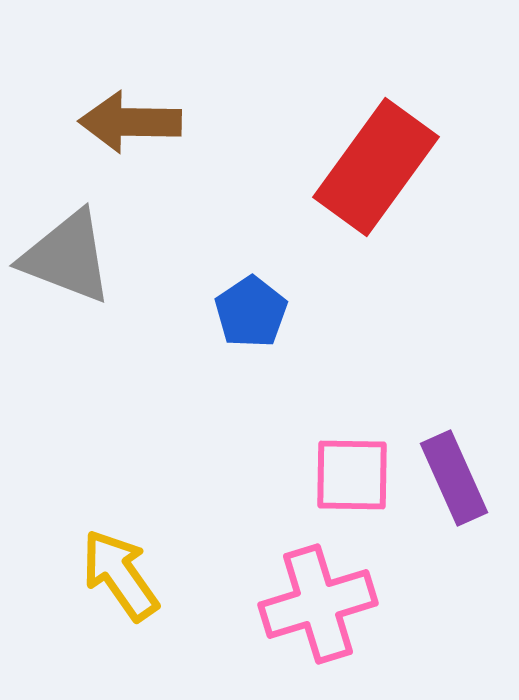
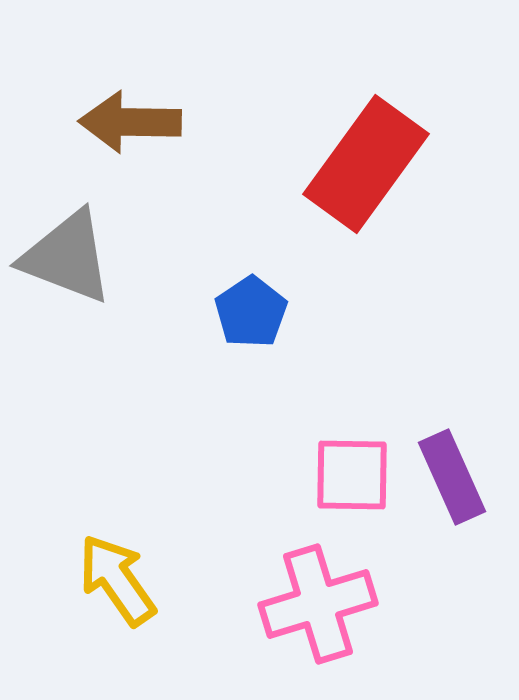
red rectangle: moved 10 px left, 3 px up
purple rectangle: moved 2 px left, 1 px up
yellow arrow: moved 3 px left, 5 px down
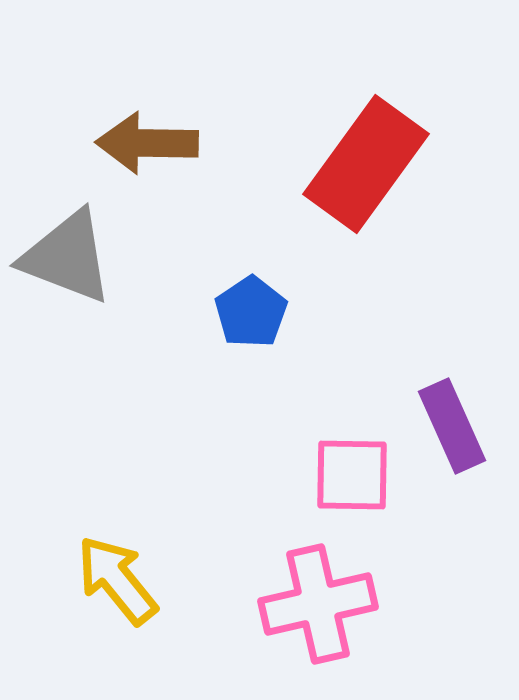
brown arrow: moved 17 px right, 21 px down
purple rectangle: moved 51 px up
yellow arrow: rotated 4 degrees counterclockwise
pink cross: rotated 4 degrees clockwise
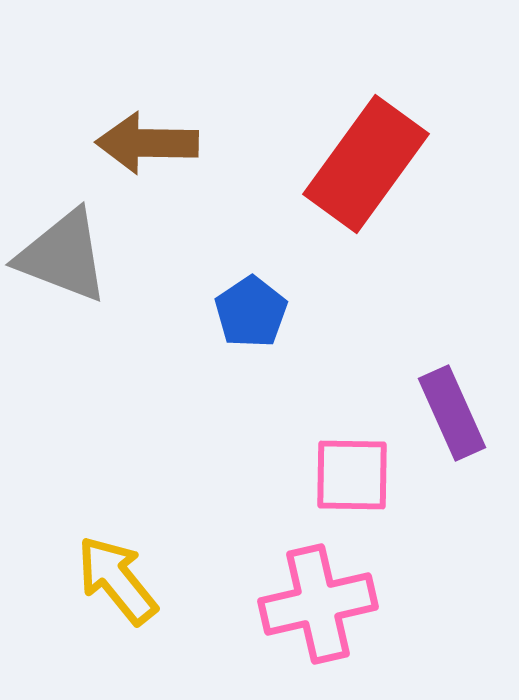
gray triangle: moved 4 px left, 1 px up
purple rectangle: moved 13 px up
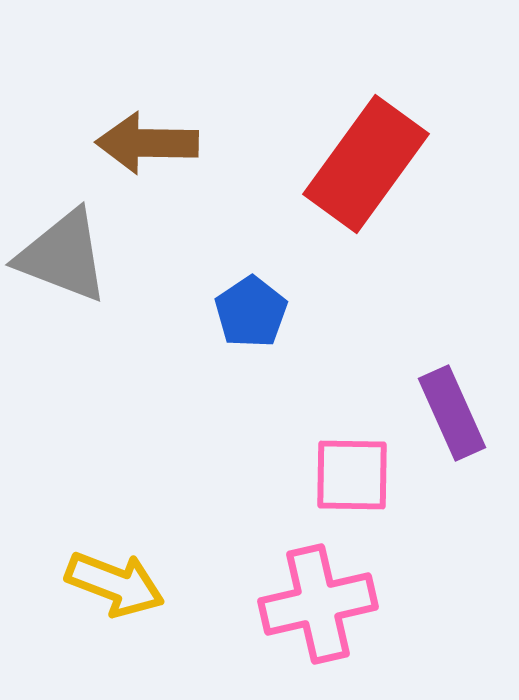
yellow arrow: moved 2 px left, 4 px down; rotated 150 degrees clockwise
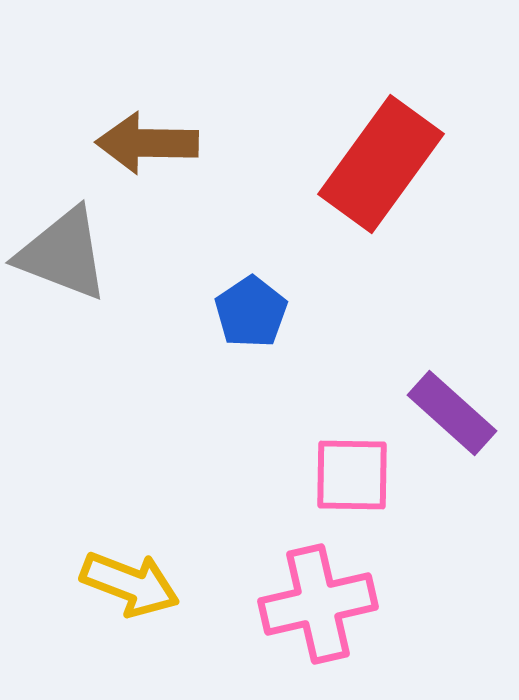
red rectangle: moved 15 px right
gray triangle: moved 2 px up
purple rectangle: rotated 24 degrees counterclockwise
yellow arrow: moved 15 px right
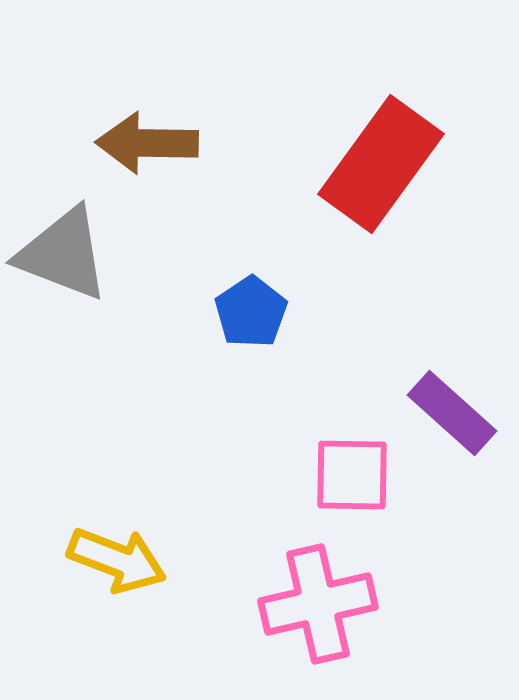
yellow arrow: moved 13 px left, 24 px up
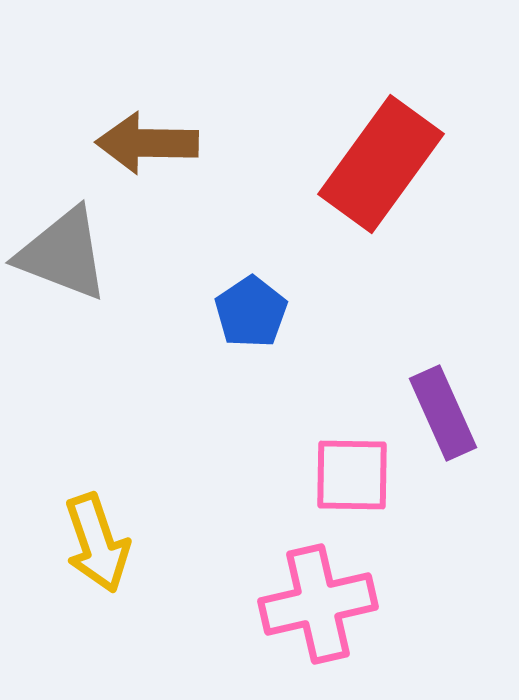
purple rectangle: moved 9 px left; rotated 24 degrees clockwise
yellow arrow: moved 20 px left, 17 px up; rotated 50 degrees clockwise
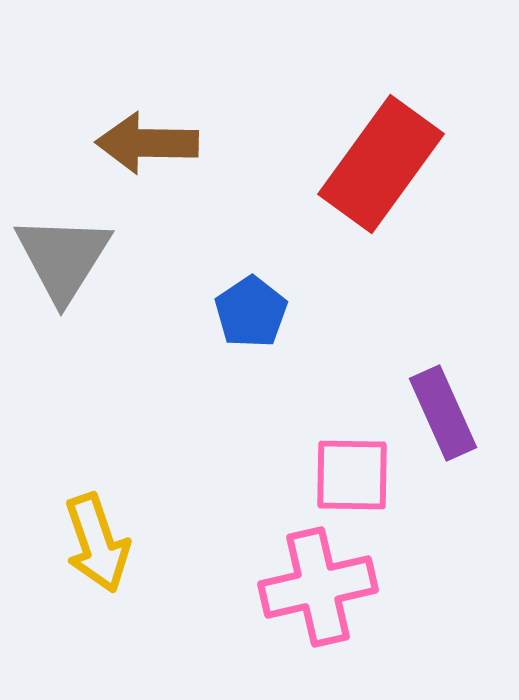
gray triangle: moved 4 px down; rotated 41 degrees clockwise
pink cross: moved 17 px up
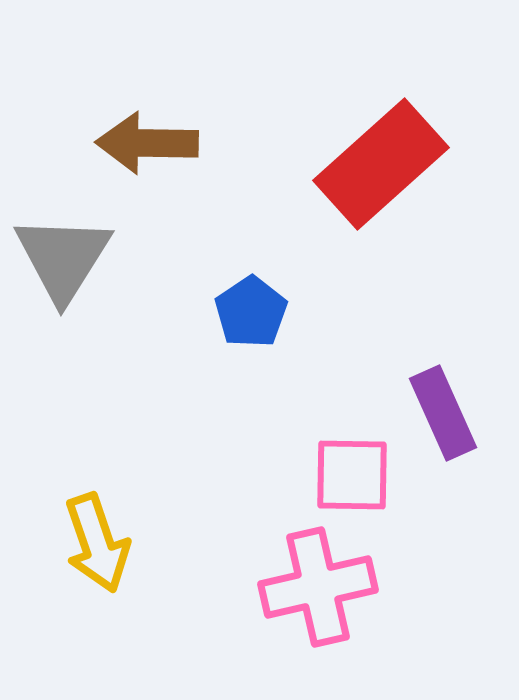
red rectangle: rotated 12 degrees clockwise
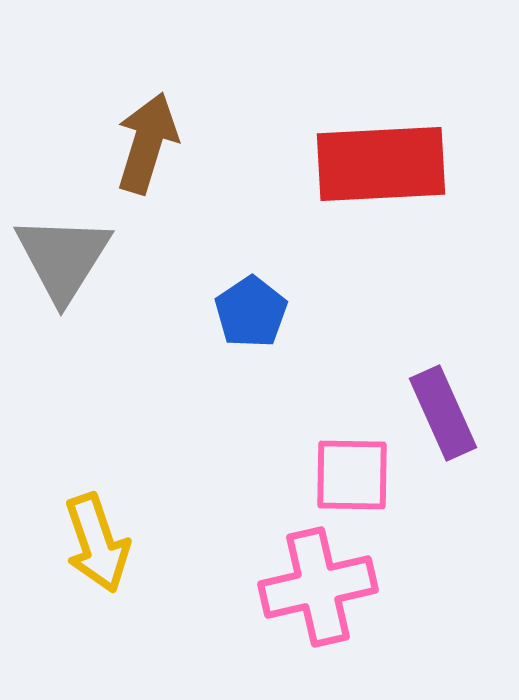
brown arrow: rotated 106 degrees clockwise
red rectangle: rotated 39 degrees clockwise
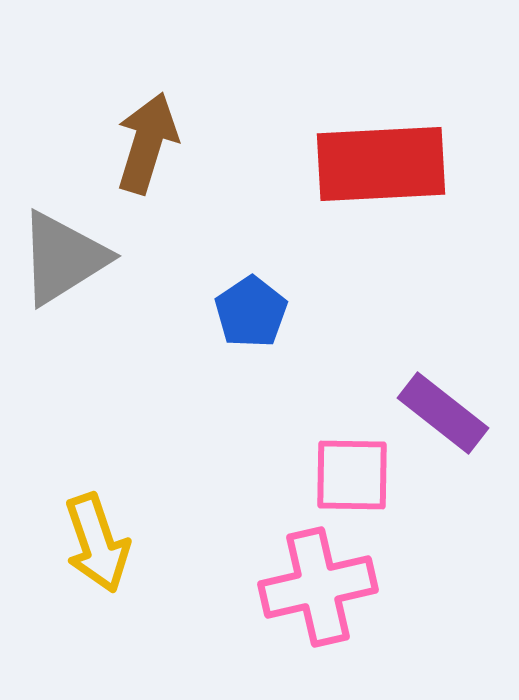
gray triangle: rotated 26 degrees clockwise
purple rectangle: rotated 28 degrees counterclockwise
